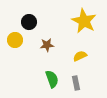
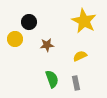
yellow circle: moved 1 px up
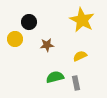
yellow star: moved 2 px left, 1 px up
green semicircle: moved 3 px right, 2 px up; rotated 84 degrees counterclockwise
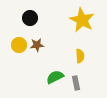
black circle: moved 1 px right, 4 px up
yellow circle: moved 4 px right, 6 px down
brown star: moved 10 px left
yellow semicircle: rotated 112 degrees clockwise
green semicircle: rotated 12 degrees counterclockwise
